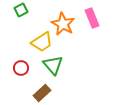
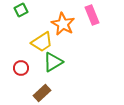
pink rectangle: moved 3 px up
green triangle: moved 3 px up; rotated 40 degrees clockwise
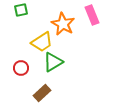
green square: rotated 16 degrees clockwise
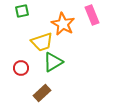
green square: moved 1 px right, 1 px down
yellow trapezoid: rotated 15 degrees clockwise
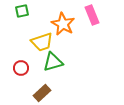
green triangle: rotated 15 degrees clockwise
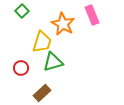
green square: rotated 32 degrees counterclockwise
yellow trapezoid: rotated 55 degrees counterclockwise
